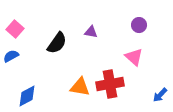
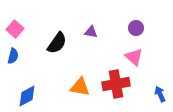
purple circle: moved 3 px left, 3 px down
blue semicircle: moved 2 px right; rotated 133 degrees clockwise
red cross: moved 6 px right
blue arrow: moved 1 px up; rotated 112 degrees clockwise
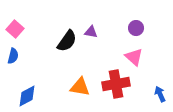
black semicircle: moved 10 px right, 2 px up
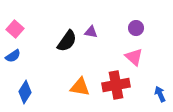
blue semicircle: rotated 42 degrees clockwise
red cross: moved 1 px down
blue diamond: moved 2 px left, 4 px up; rotated 30 degrees counterclockwise
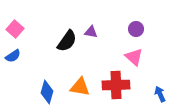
purple circle: moved 1 px down
red cross: rotated 8 degrees clockwise
blue diamond: moved 22 px right; rotated 15 degrees counterclockwise
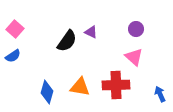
purple triangle: rotated 16 degrees clockwise
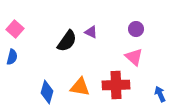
blue semicircle: moved 1 px left, 1 px down; rotated 42 degrees counterclockwise
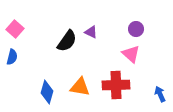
pink triangle: moved 3 px left, 3 px up
